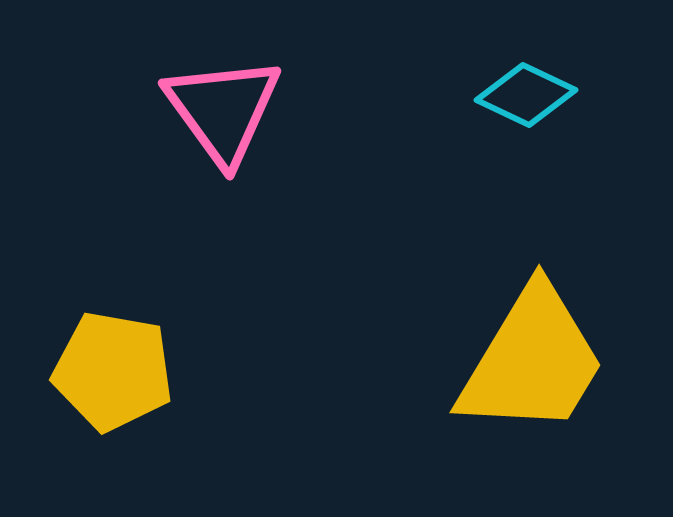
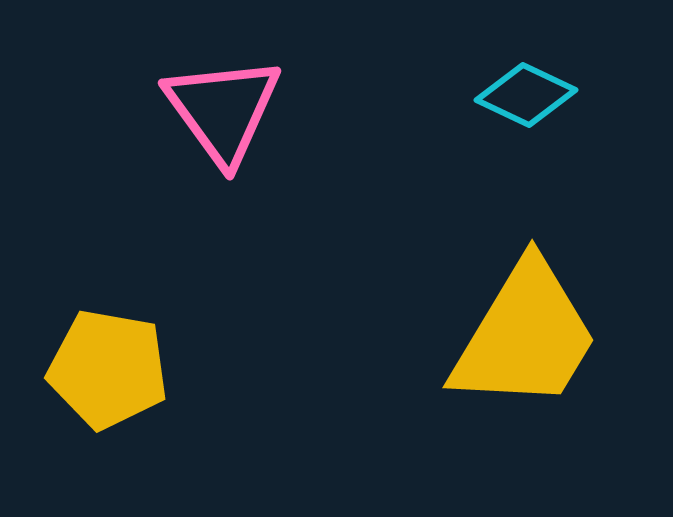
yellow trapezoid: moved 7 px left, 25 px up
yellow pentagon: moved 5 px left, 2 px up
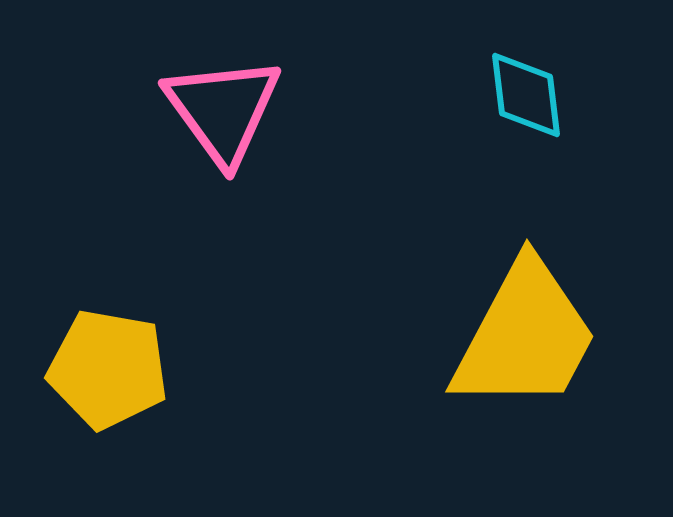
cyan diamond: rotated 58 degrees clockwise
yellow trapezoid: rotated 3 degrees counterclockwise
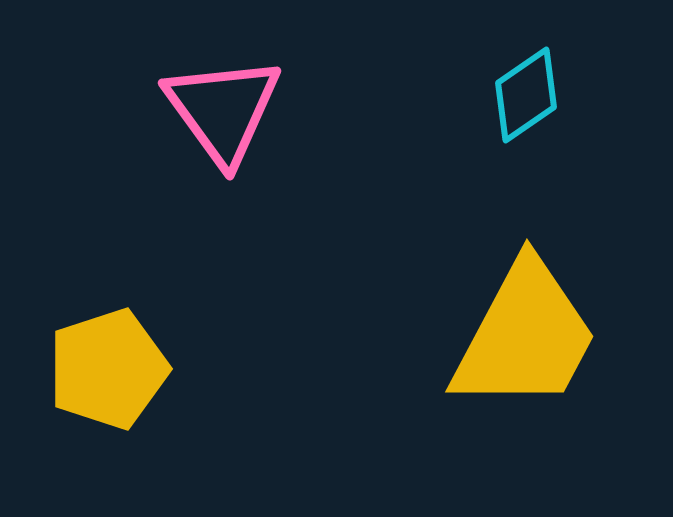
cyan diamond: rotated 62 degrees clockwise
yellow pentagon: rotated 28 degrees counterclockwise
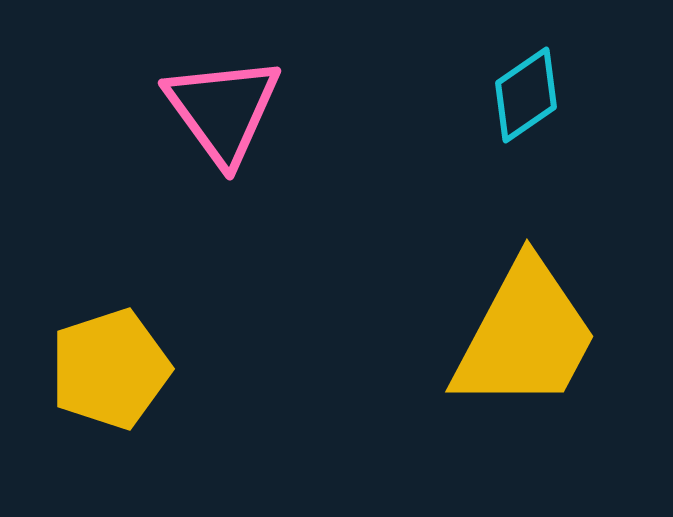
yellow pentagon: moved 2 px right
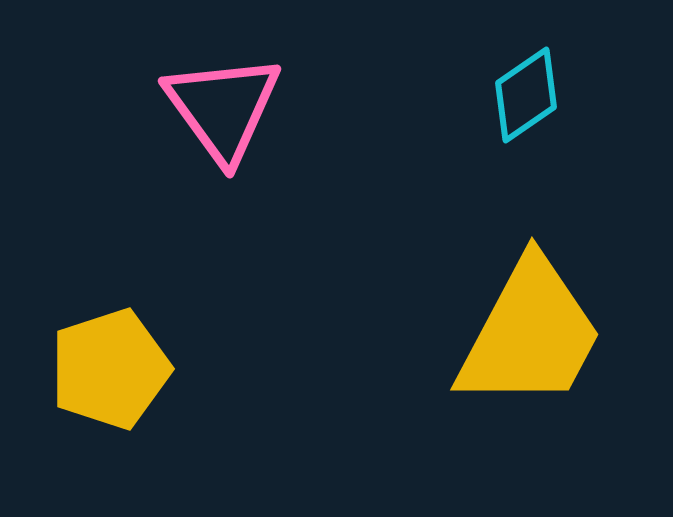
pink triangle: moved 2 px up
yellow trapezoid: moved 5 px right, 2 px up
